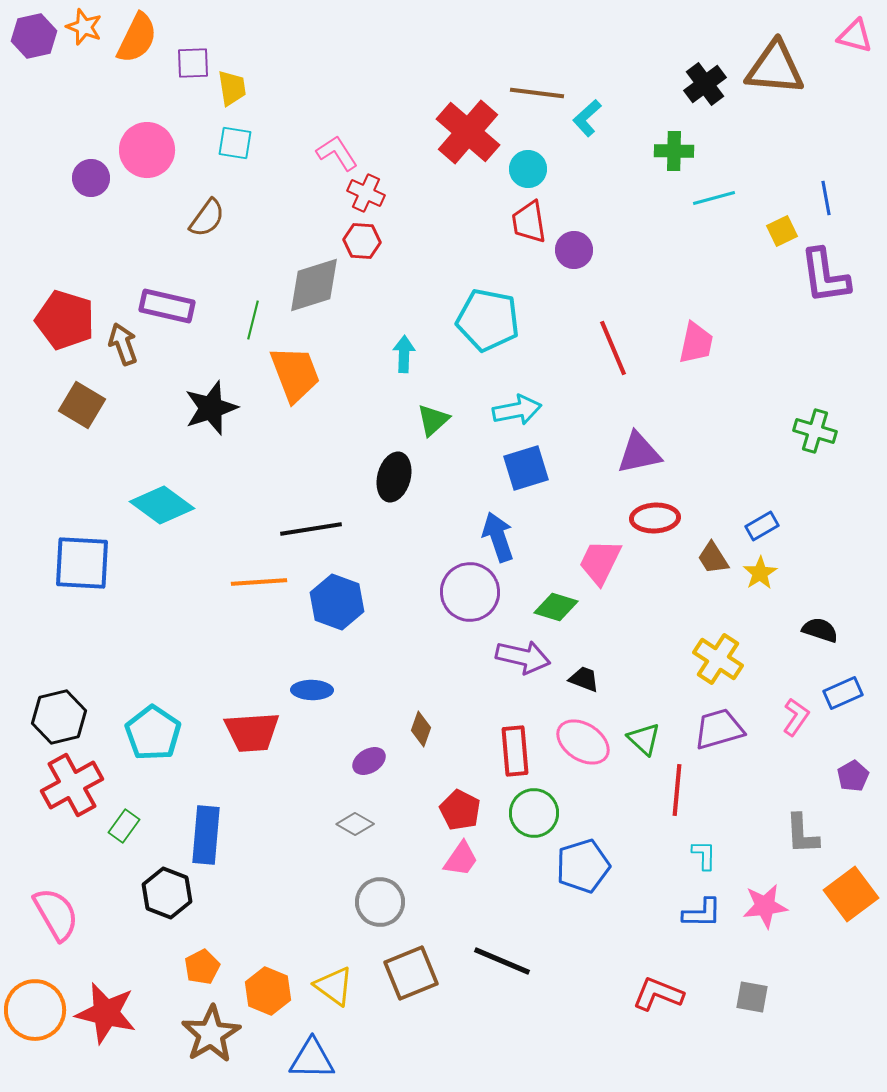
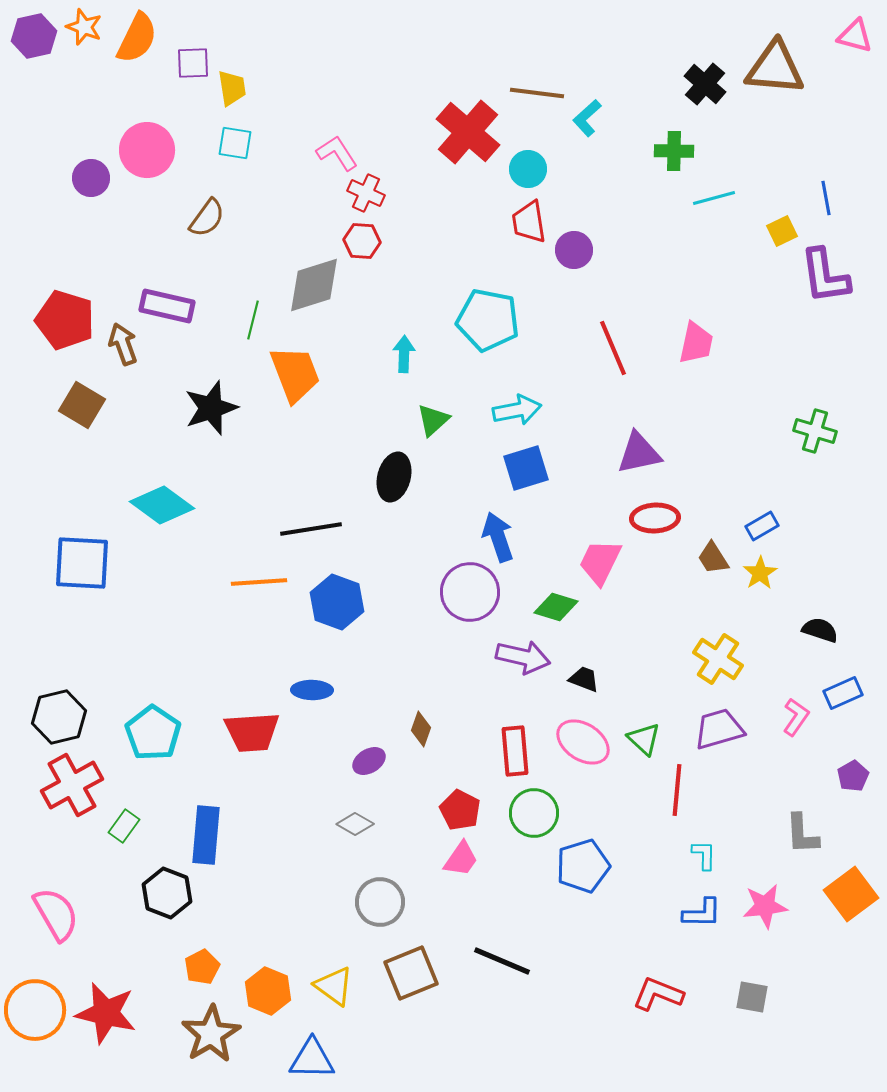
black cross at (705, 84): rotated 12 degrees counterclockwise
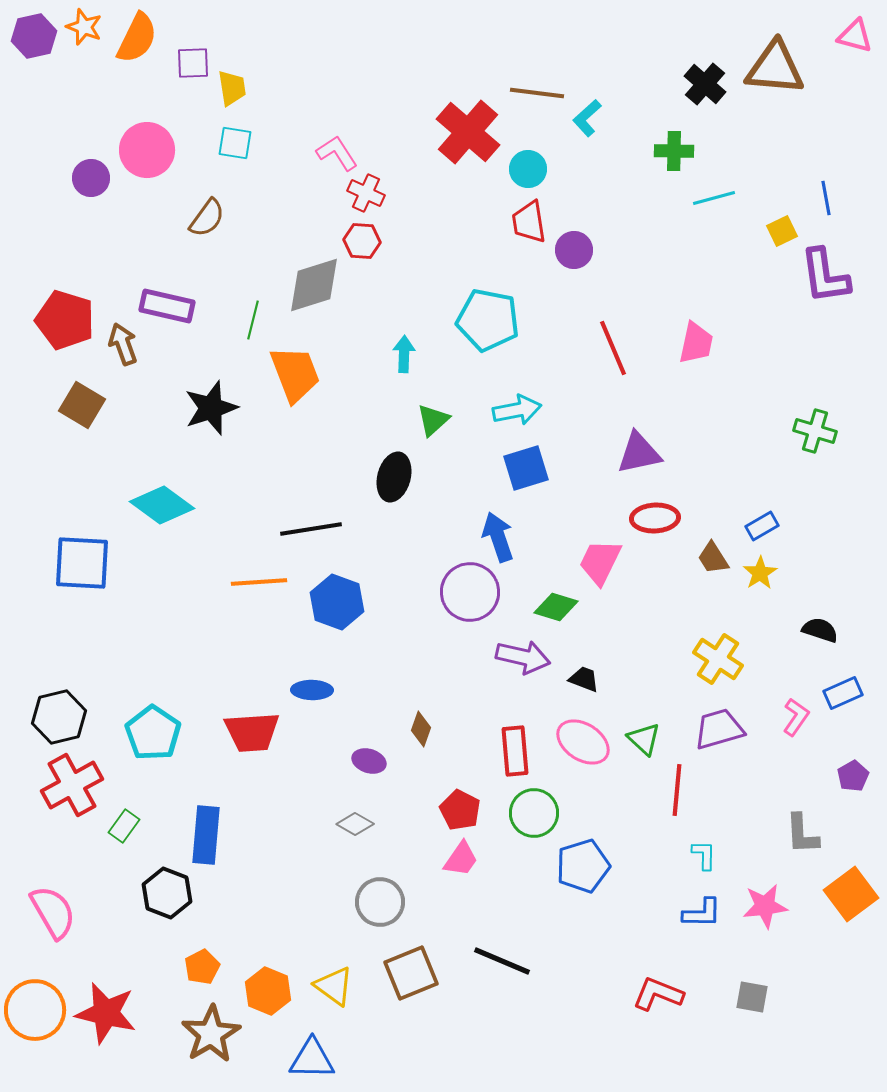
purple ellipse at (369, 761): rotated 48 degrees clockwise
pink semicircle at (56, 914): moved 3 px left, 2 px up
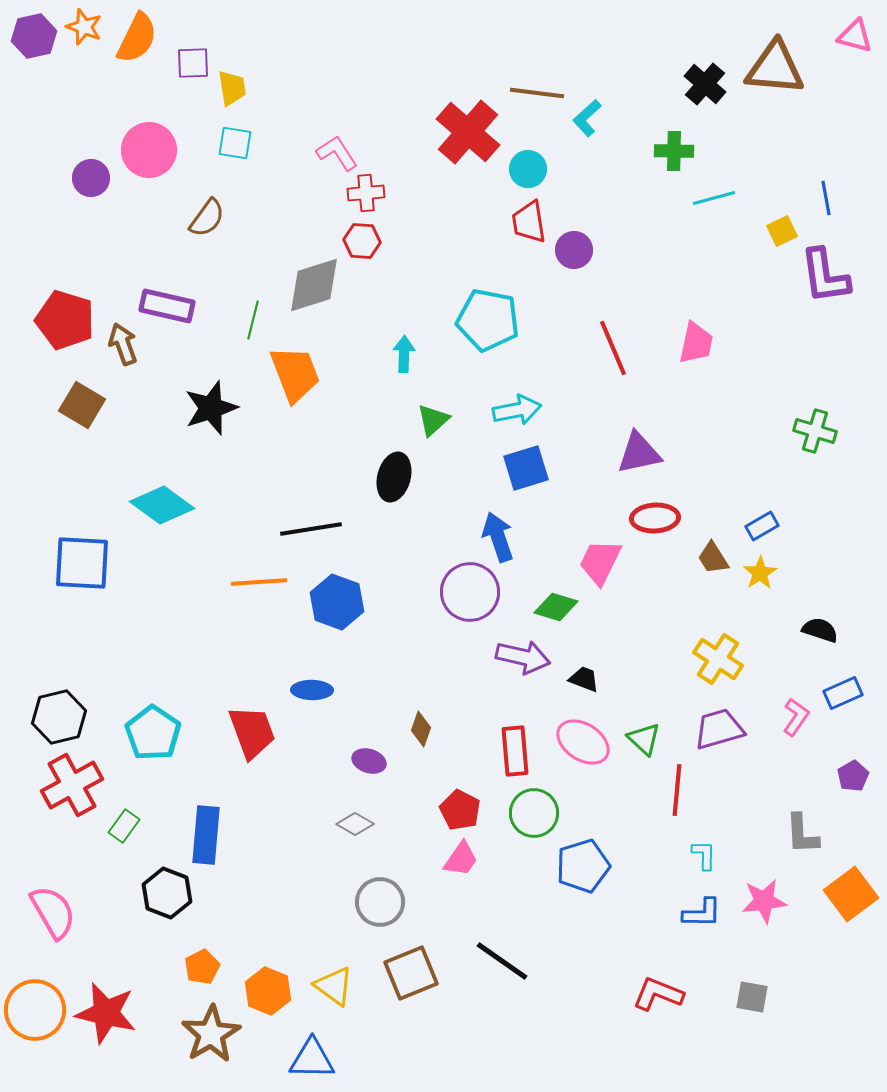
pink circle at (147, 150): moved 2 px right
red cross at (366, 193): rotated 30 degrees counterclockwise
red trapezoid at (252, 732): rotated 106 degrees counterclockwise
pink star at (765, 906): moved 1 px left, 5 px up
black line at (502, 961): rotated 12 degrees clockwise
